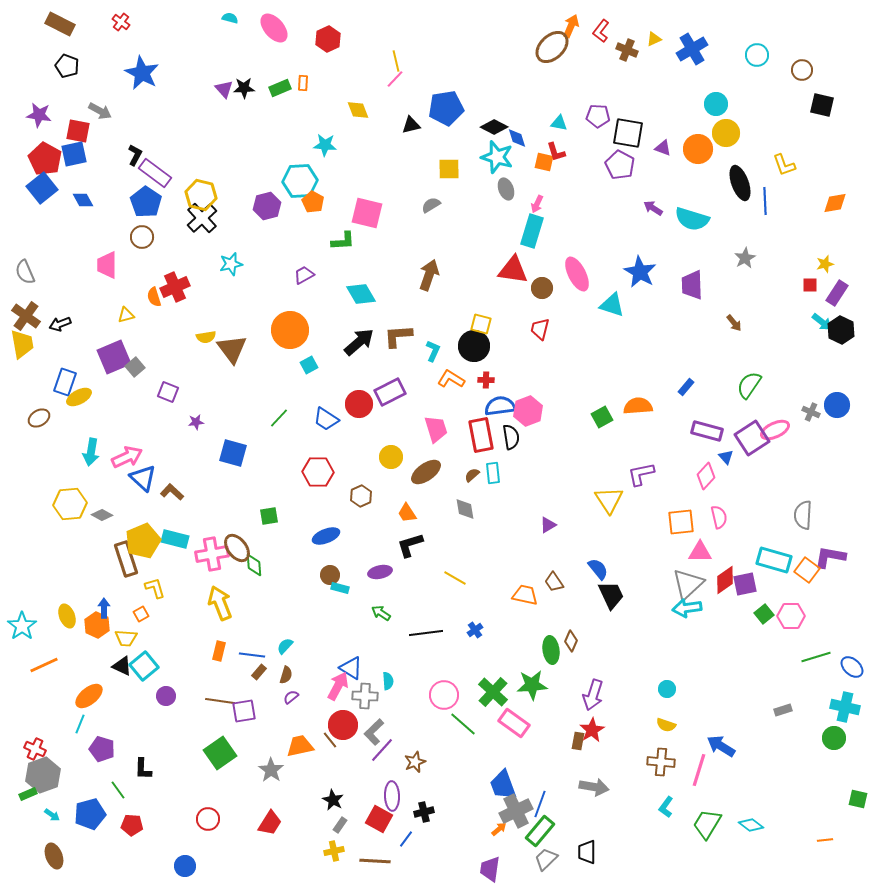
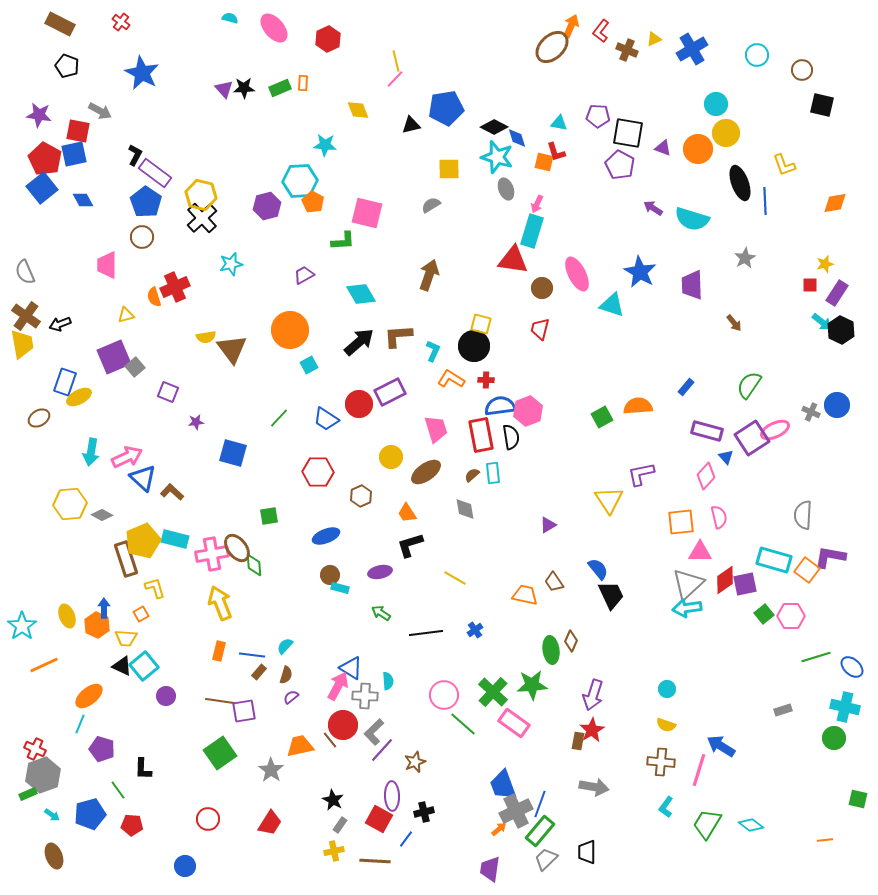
red triangle at (513, 270): moved 10 px up
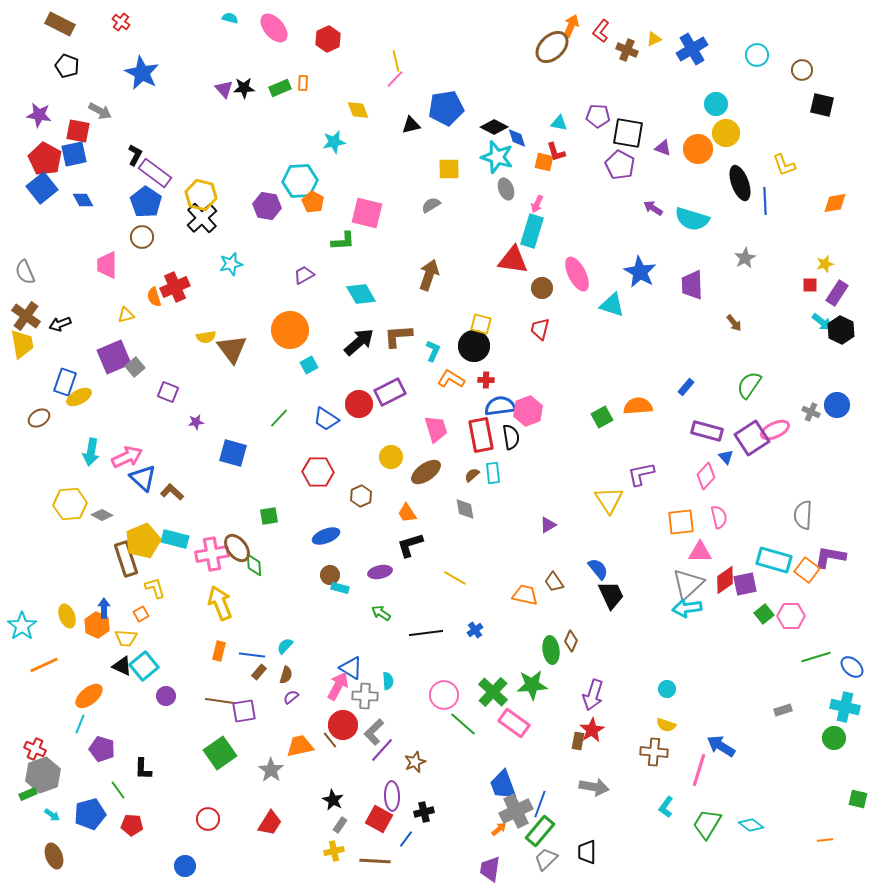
cyan star at (325, 145): moved 9 px right, 3 px up; rotated 15 degrees counterclockwise
purple hexagon at (267, 206): rotated 24 degrees clockwise
brown cross at (661, 762): moved 7 px left, 10 px up
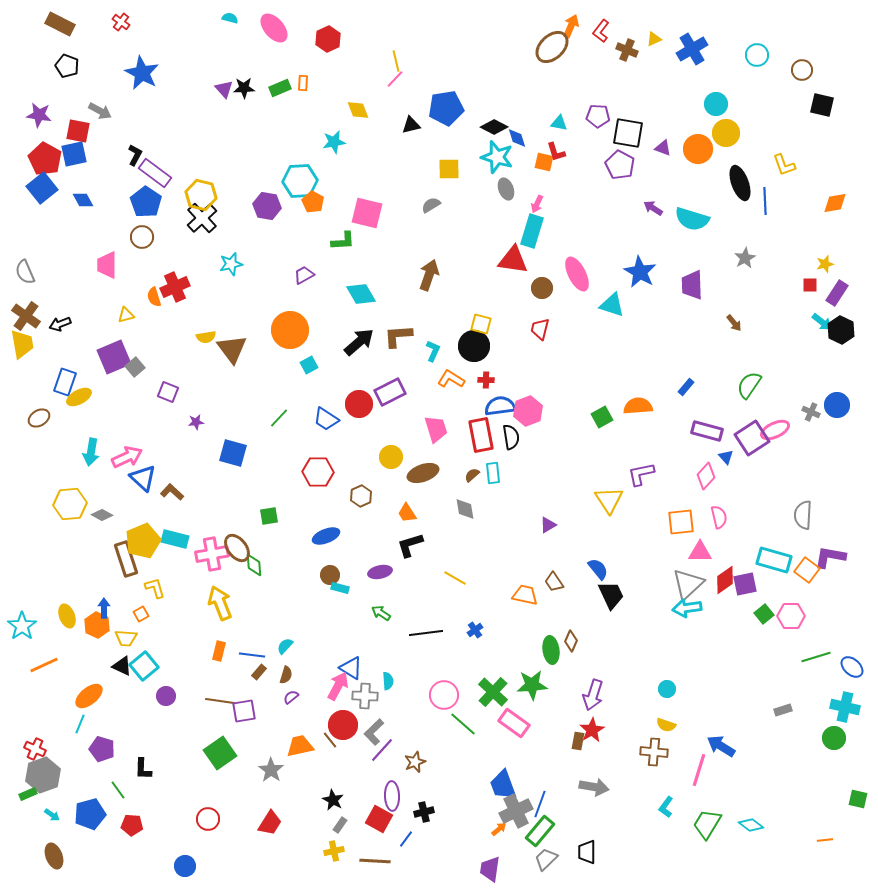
brown ellipse at (426, 472): moved 3 px left, 1 px down; rotated 16 degrees clockwise
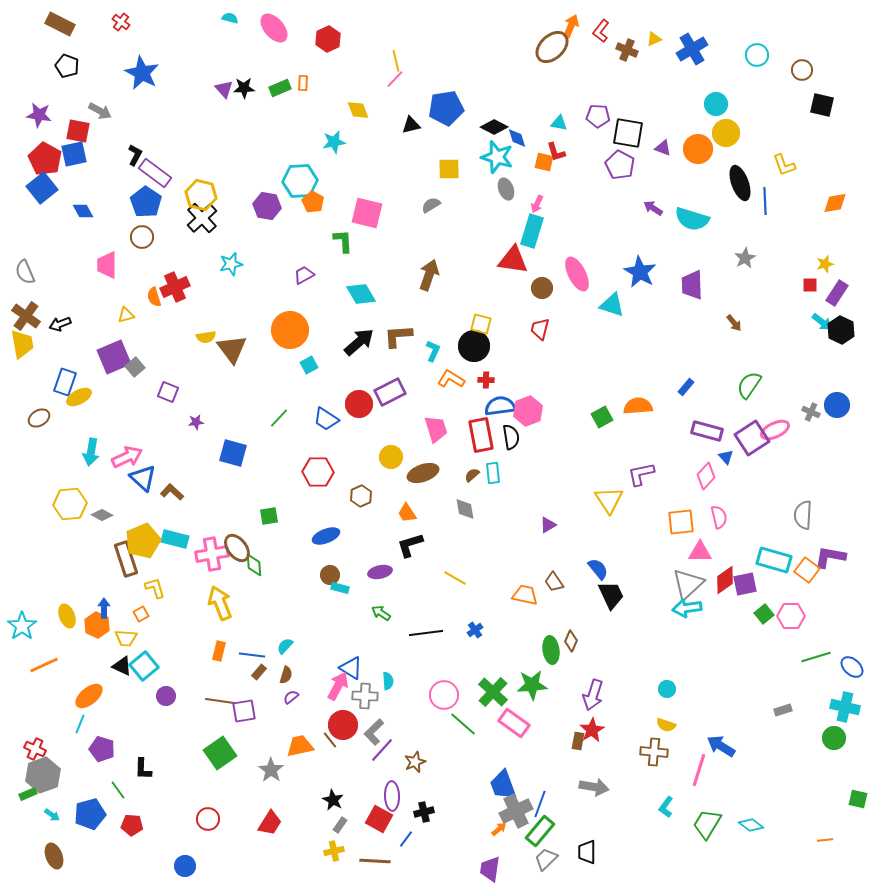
blue diamond at (83, 200): moved 11 px down
green L-shape at (343, 241): rotated 90 degrees counterclockwise
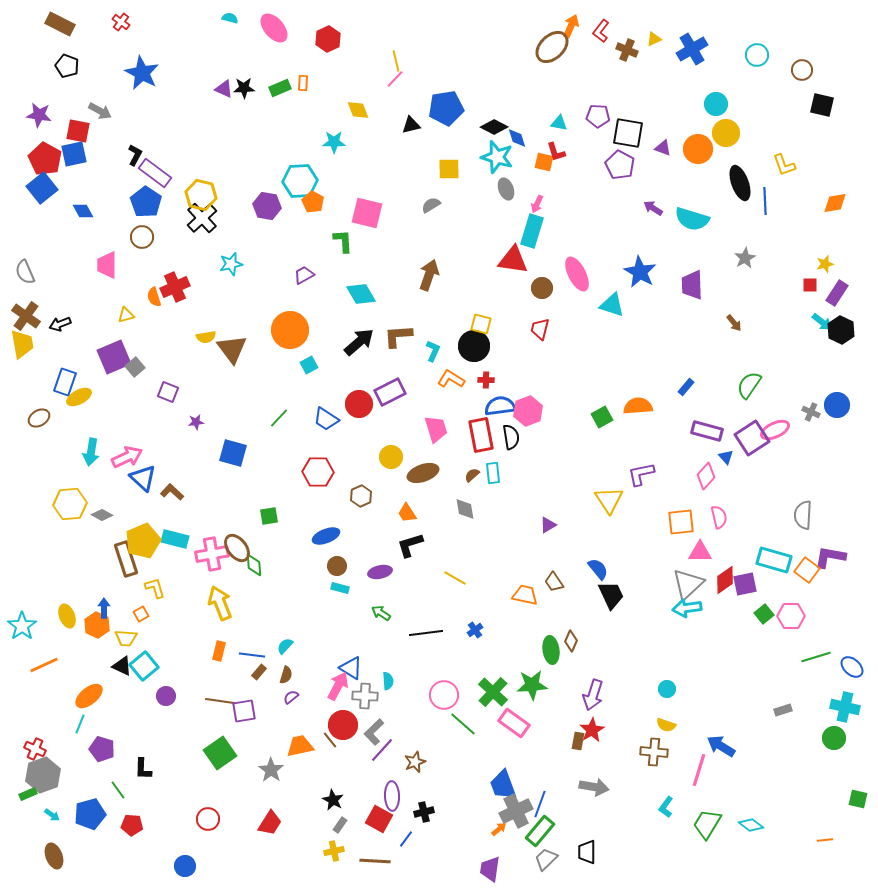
purple triangle at (224, 89): rotated 24 degrees counterclockwise
cyan star at (334, 142): rotated 10 degrees clockwise
brown circle at (330, 575): moved 7 px right, 9 px up
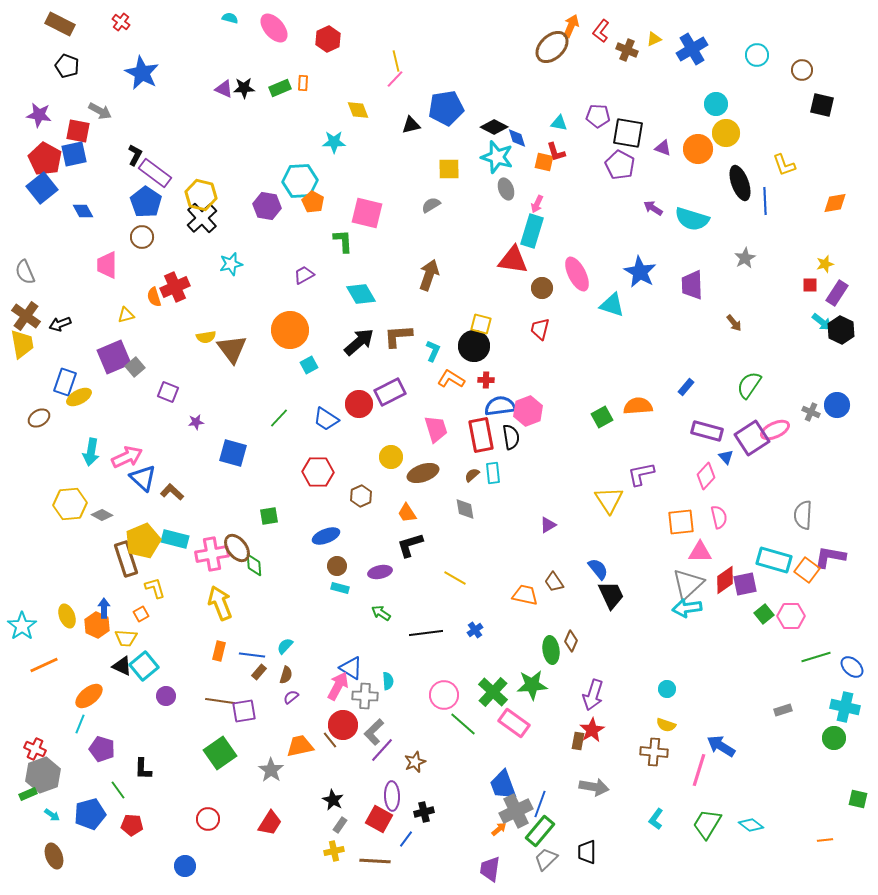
cyan L-shape at (666, 807): moved 10 px left, 12 px down
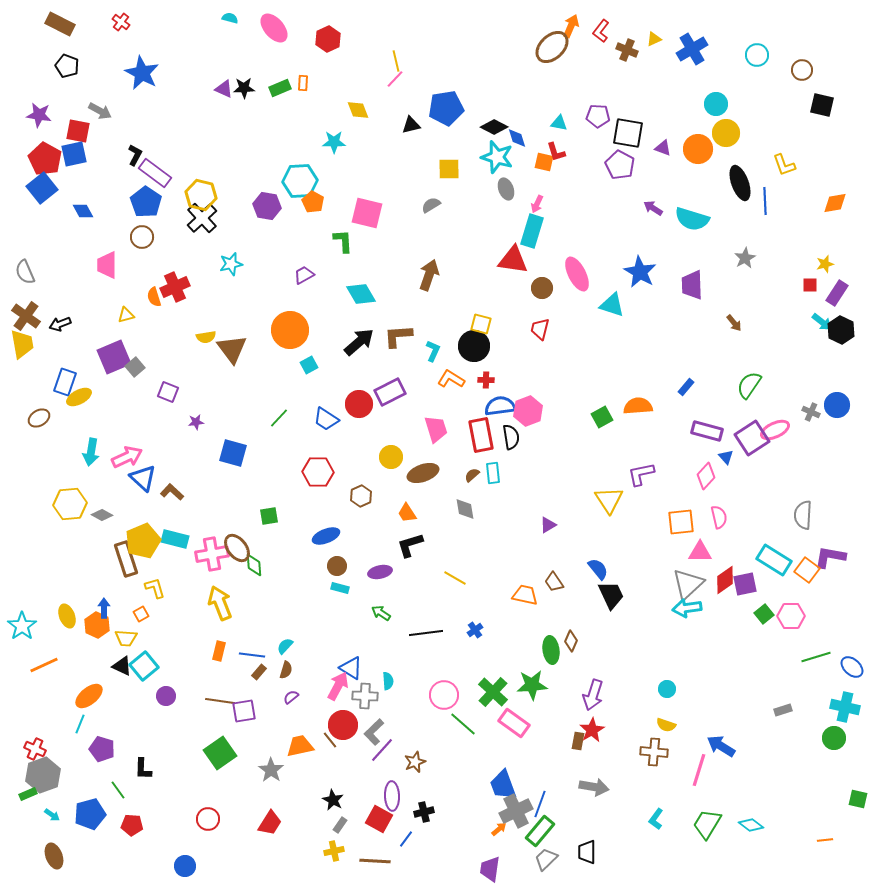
cyan rectangle at (774, 560): rotated 16 degrees clockwise
brown semicircle at (286, 675): moved 5 px up
